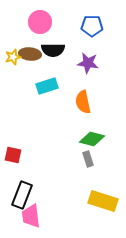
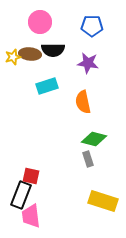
green diamond: moved 2 px right
red square: moved 18 px right, 21 px down
black rectangle: moved 1 px left
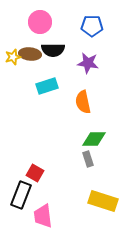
green diamond: rotated 15 degrees counterclockwise
red square: moved 4 px right, 3 px up; rotated 18 degrees clockwise
pink trapezoid: moved 12 px right
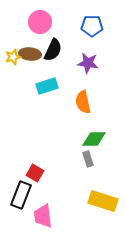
black semicircle: rotated 65 degrees counterclockwise
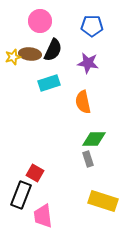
pink circle: moved 1 px up
cyan rectangle: moved 2 px right, 3 px up
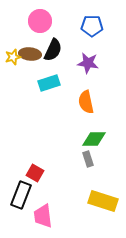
orange semicircle: moved 3 px right
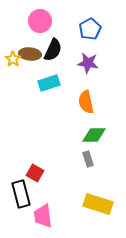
blue pentagon: moved 2 px left, 3 px down; rotated 30 degrees counterclockwise
yellow star: moved 2 px down; rotated 21 degrees counterclockwise
green diamond: moved 4 px up
black rectangle: moved 1 px up; rotated 36 degrees counterclockwise
yellow rectangle: moved 5 px left, 3 px down
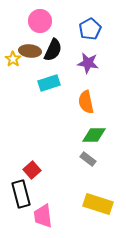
brown ellipse: moved 3 px up
gray rectangle: rotated 35 degrees counterclockwise
red square: moved 3 px left, 3 px up; rotated 18 degrees clockwise
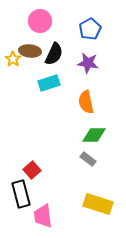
black semicircle: moved 1 px right, 4 px down
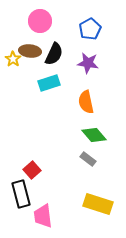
green diamond: rotated 50 degrees clockwise
